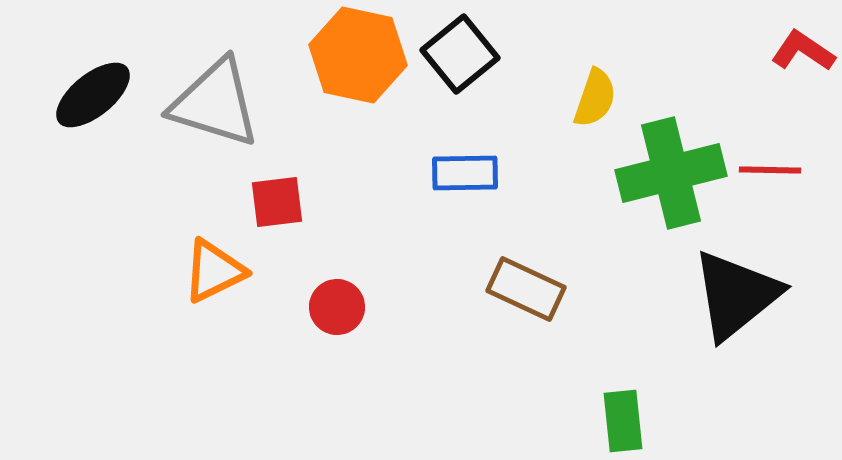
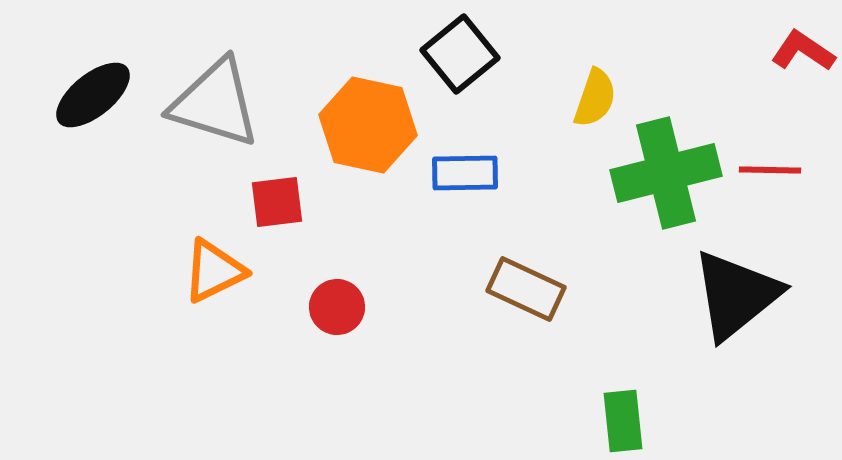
orange hexagon: moved 10 px right, 70 px down
green cross: moved 5 px left
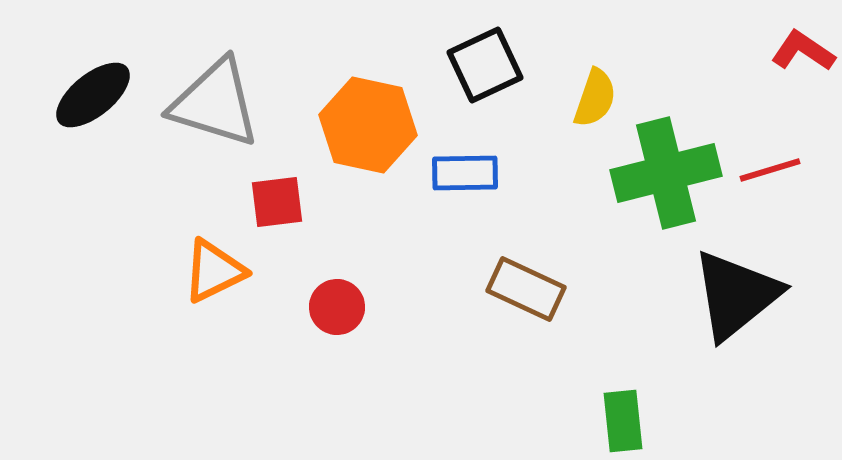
black square: moved 25 px right, 11 px down; rotated 14 degrees clockwise
red line: rotated 18 degrees counterclockwise
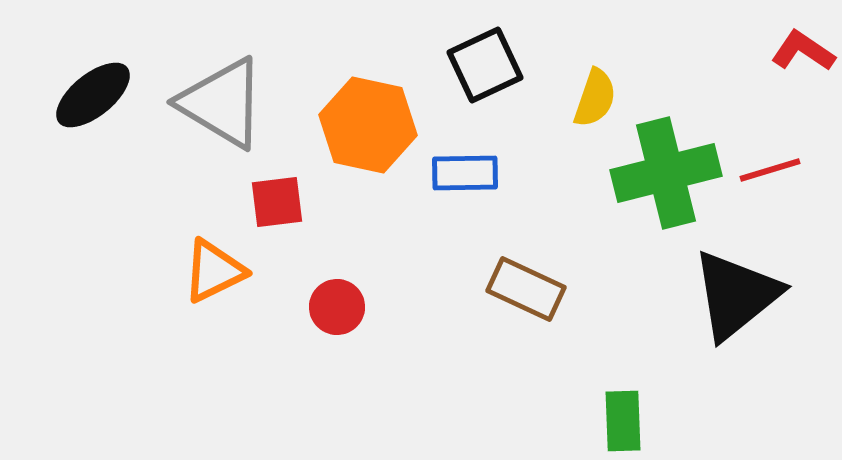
gray triangle: moved 7 px right; rotated 14 degrees clockwise
green rectangle: rotated 4 degrees clockwise
